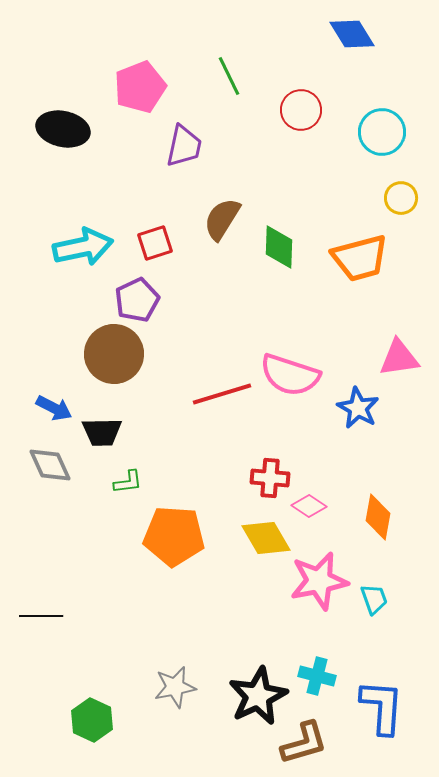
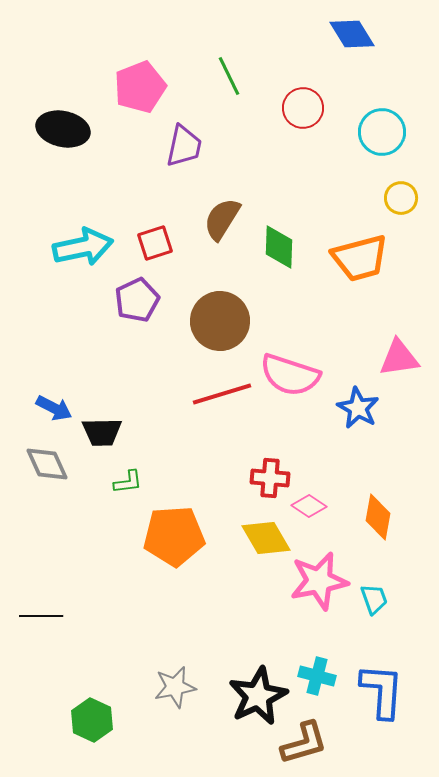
red circle: moved 2 px right, 2 px up
brown circle: moved 106 px right, 33 px up
gray diamond: moved 3 px left, 1 px up
orange pentagon: rotated 8 degrees counterclockwise
blue L-shape: moved 16 px up
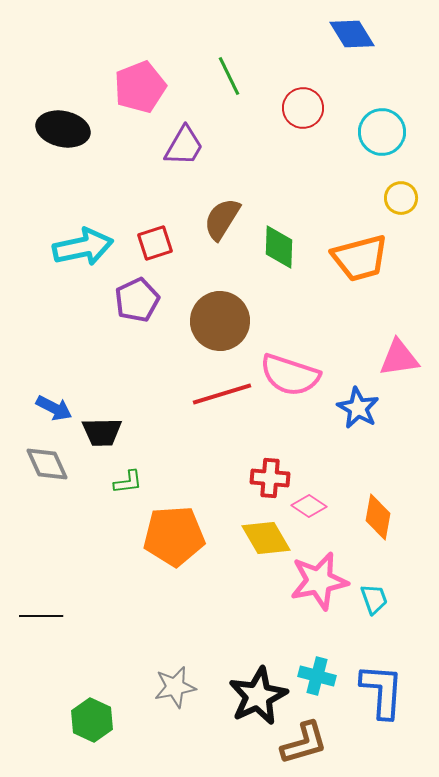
purple trapezoid: rotated 18 degrees clockwise
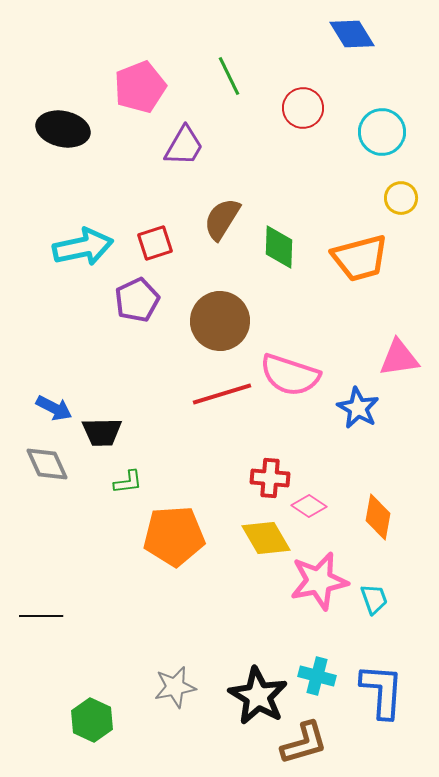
black star: rotated 16 degrees counterclockwise
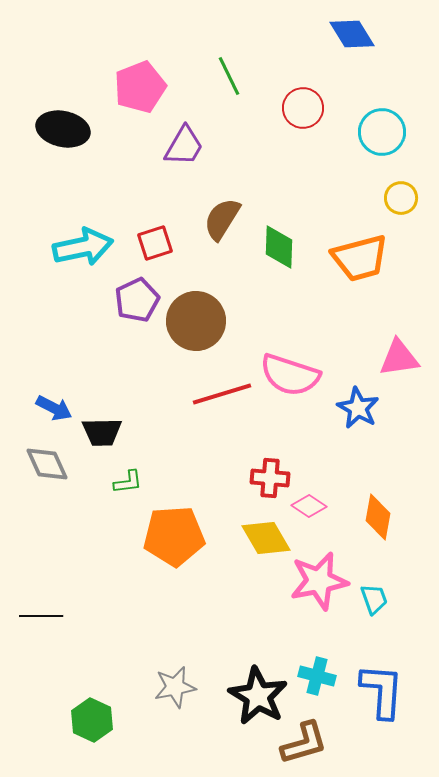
brown circle: moved 24 px left
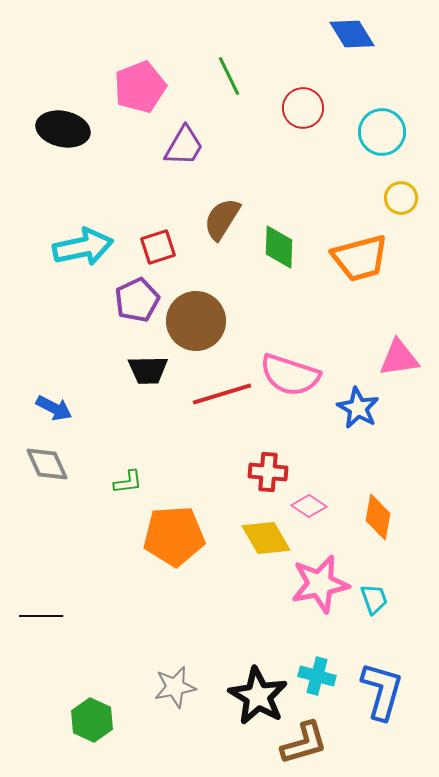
red square: moved 3 px right, 4 px down
black trapezoid: moved 46 px right, 62 px up
red cross: moved 2 px left, 6 px up
pink star: moved 1 px right, 3 px down
blue L-shape: rotated 12 degrees clockwise
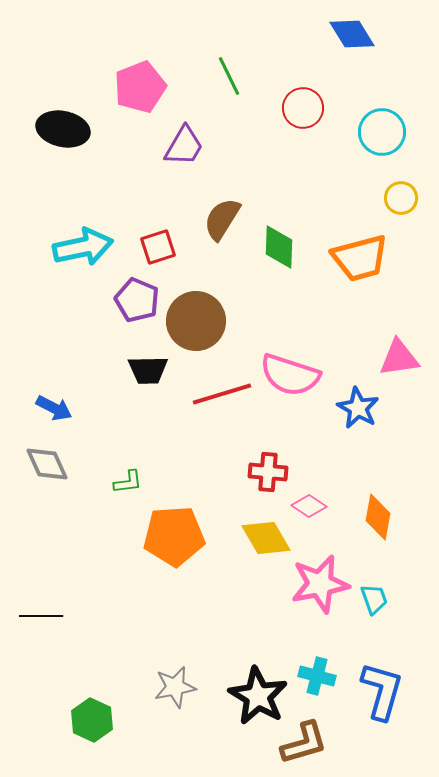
purple pentagon: rotated 24 degrees counterclockwise
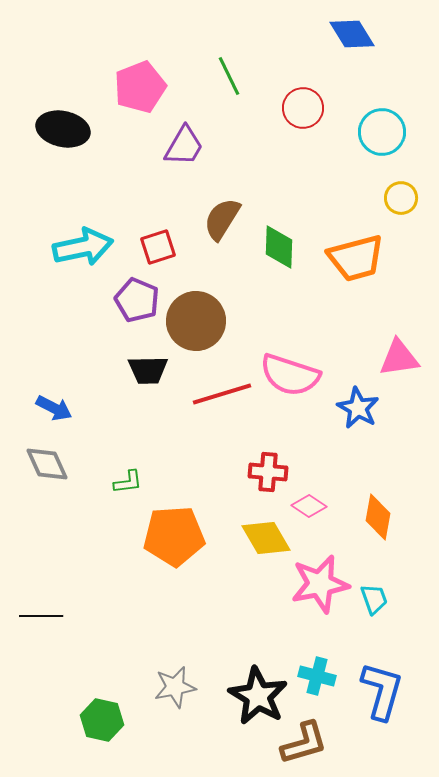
orange trapezoid: moved 4 px left
green hexagon: moved 10 px right; rotated 12 degrees counterclockwise
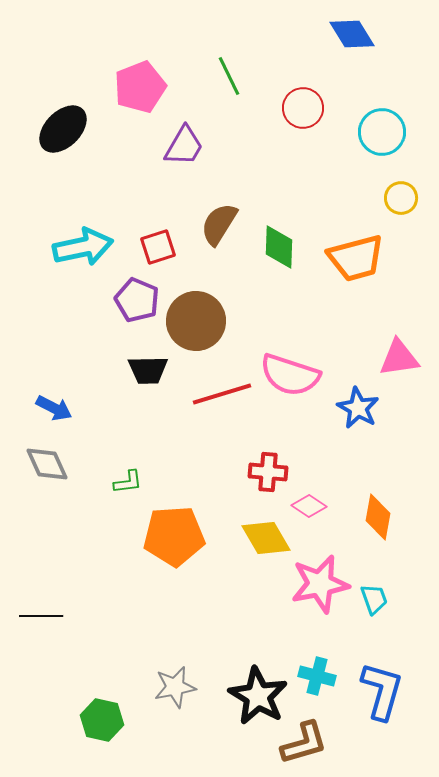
black ellipse: rotated 57 degrees counterclockwise
brown semicircle: moved 3 px left, 5 px down
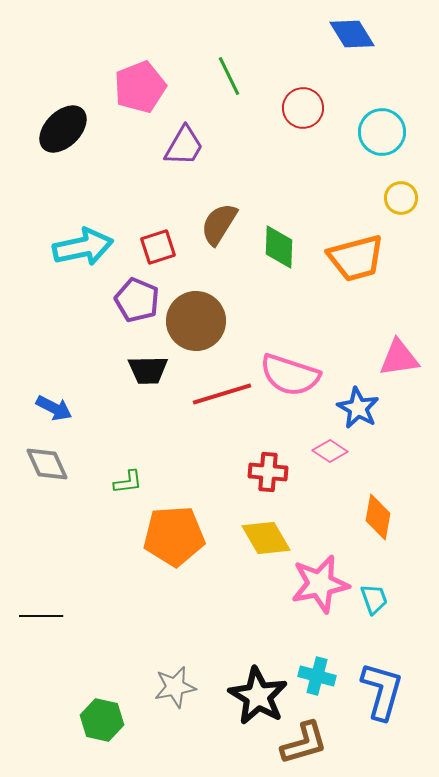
pink diamond: moved 21 px right, 55 px up
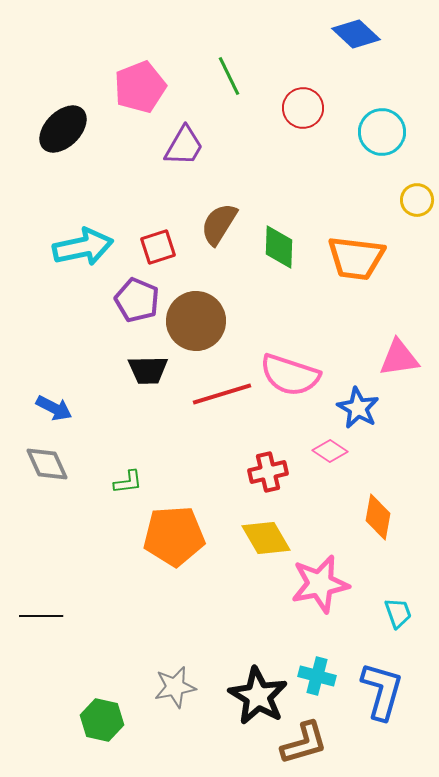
blue diamond: moved 4 px right; rotated 15 degrees counterclockwise
yellow circle: moved 16 px right, 2 px down
orange trapezoid: rotated 22 degrees clockwise
red cross: rotated 18 degrees counterclockwise
cyan trapezoid: moved 24 px right, 14 px down
